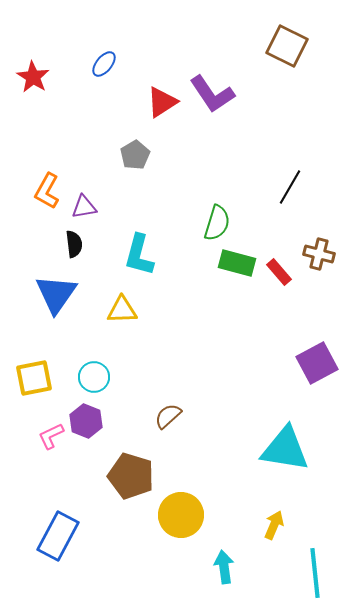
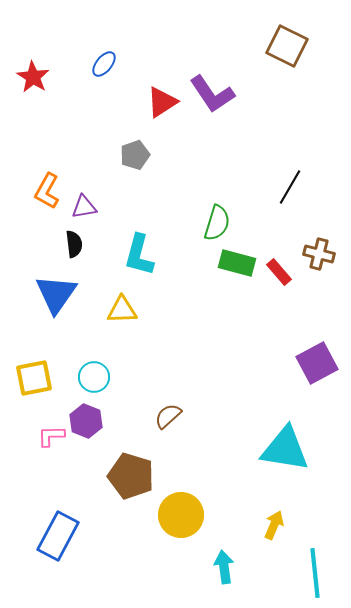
gray pentagon: rotated 12 degrees clockwise
pink L-shape: rotated 24 degrees clockwise
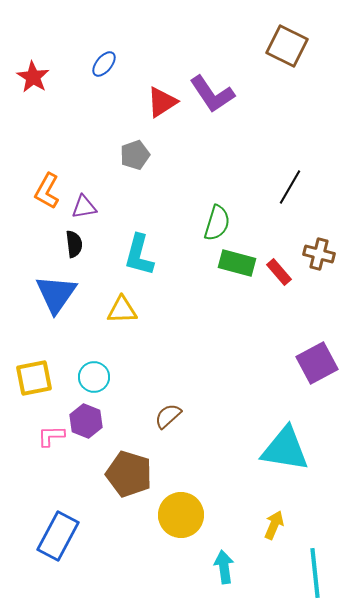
brown pentagon: moved 2 px left, 2 px up
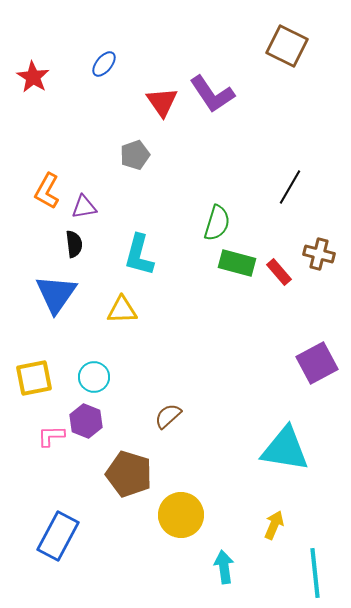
red triangle: rotated 32 degrees counterclockwise
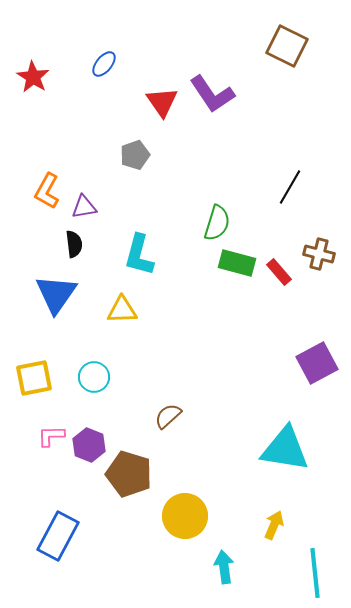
purple hexagon: moved 3 px right, 24 px down
yellow circle: moved 4 px right, 1 px down
